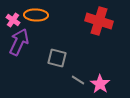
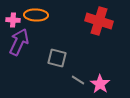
pink cross: rotated 32 degrees counterclockwise
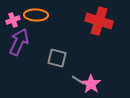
pink cross: rotated 24 degrees counterclockwise
pink star: moved 9 px left
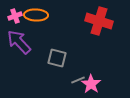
pink cross: moved 2 px right, 4 px up
purple arrow: rotated 68 degrees counterclockwise
gray line: rotated 56 degrees counterclockwise
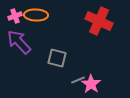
red cross: rotated 8 degrees clockwise
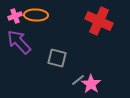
gray line: rotated 16 degrees counterclockwise
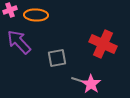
pink cross: moved 5 px left, 6 px up
red cross: moved 4 px right, 23 px down
gray square: rotated 24 degrees counterclockwise
gray line: rotated 56 degrees clockwise
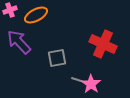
orange ellipse: rotated 30 degrees counterclockwise
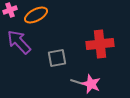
red cross: moved 3 px left; rotated 32 degrees counterclockwise
gray line: moved 1 px left, 2 px down
pink star: rotated 12 degrees counterclockwise
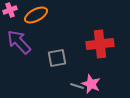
gray line: moved 4 px down
